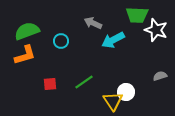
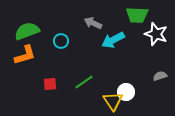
white star: moved 4 px down
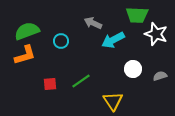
green line: moved 3 px left, 1 px up
white circle: moved 7 px right, 23 px up
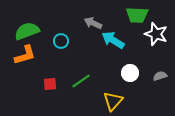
cyan arrow: rotated 60 degrees clockwise
white circle: moved 3 px left, 4 px down
yellow triangle: rotated 15 degrees clockwise
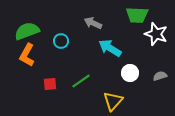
cyan arrow: moved 3 px left, 8 px down
orange L-shape: moved 2 px right; rotated 135 degrees clockwise
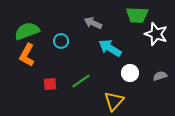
yellow triangle: moved 1 px right
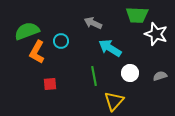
orange L-shape: moved 10 px right, 3 px up
green line: moved 13 px right, 5 px up; rotated 66 degrees counterclockwise
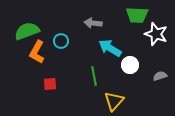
gray arrow: rotated 18 degrees counterclockwise
white circle: moved 8 px up
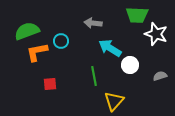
orange L-shape: rotated 50 degrees clockwise
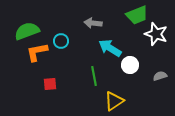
green trapezoid: rotated 25 degrees counterclockwise
yellow triangle: rotated 15 degrees clockwise
